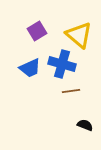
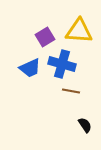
purple square: moved 8 px right, 6 px down
yellow triangle: moved 4 px up; rotated 36 degrees counterclockwise
brown line: rotated 18 degrees clockwise
black semicircle: rotated 35 degrees clockwise
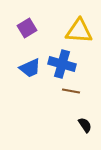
purple square: moved 18 px left, 9 px up
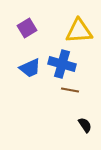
yellow triangle: rotated 8 degrees counterclockwise
brown line: moved 1 px left, 1 px up
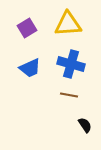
yellow triangle: moved 11 px left, 7 px up
blue cross: moved 9 px right
brown line: moved 1 px left, 5 px down
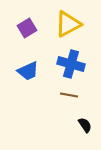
yellow triangle: rotated 24 degrees counterclockwise
blue trapezoid: moved 2 px left, 3 px down
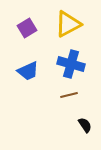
brown line: rotated 24 degrees counterclockwise
